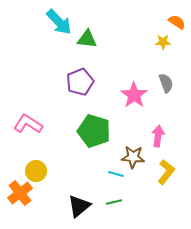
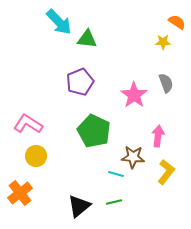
green pentagon: rotated 8 degrees clockwise
yellow circle: moved 15 px up
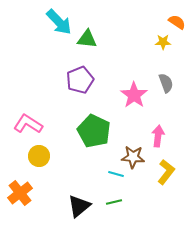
purple pentagon: moved 2 px up
yellow circle: moved 3 px right
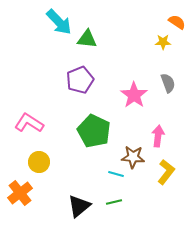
gray semicircle: moved 2 px right
pink L-shape: moved 1 px right, 1 px up
yellow circle: moved 6 px down
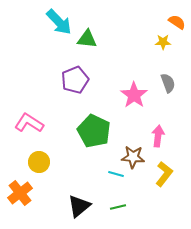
purple pentagon: moved 5 px left
yellow L-shape: moved 2 px left, 2 px down
green line: moved 4 px right, 5 px down
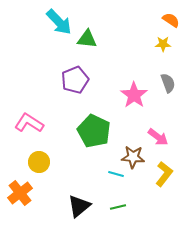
orange semicircle: moved 6 px left, 2 px up
yellow star: moved 2 px down
pink arrow: moved 1 px down; rotated 120 degrees clockwise
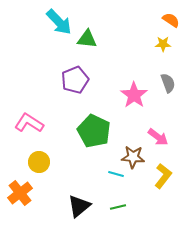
yellow L-shape: moved 1 px left, 2 px down
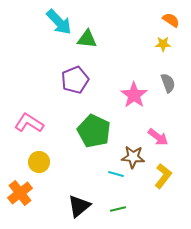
green line: moved 2 px down
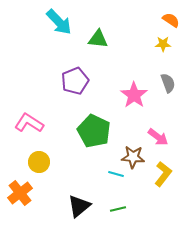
green triangle: moved 11 px right
purple pentagon: moved 1 px down
yellow L-shape: moved 2 px up
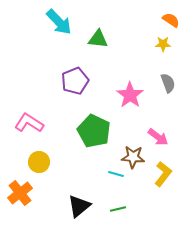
pink star: moved 4 px left
